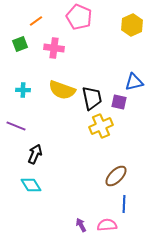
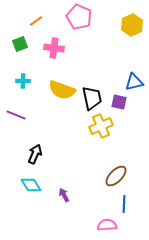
cyan cross: moved 9 px up
purple line: moved 11 px up
purple arrow: moved 17 px left, 30 px up
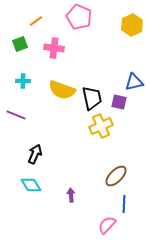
purple arrow: moved 7 px right; rotated 24 degrees clockwise
pink semicircle: rotated 42 degrees counterclockwise
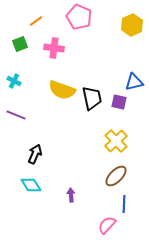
cyan cross: moved 9 px left; rotated 24 degrees clockwise
yellow cross: moved 15 px right, 15 px down; rotated 20 degrees counterclockwise
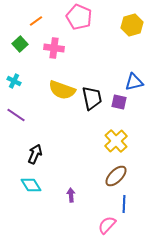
yellow hexagon: rotated 10 degrees clockwise
green square: rotated 21 degrees counterclockwise
purple line: rotated 12 degrees clockwise
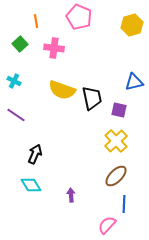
orange line: rotated 64 degrees counterclockwise
purple square: moved 8 px down
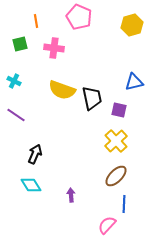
green square: rotated 28 degrees clockwise
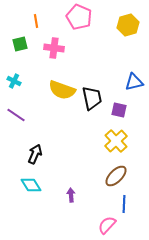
yellow hexagon: moved 4 px left
